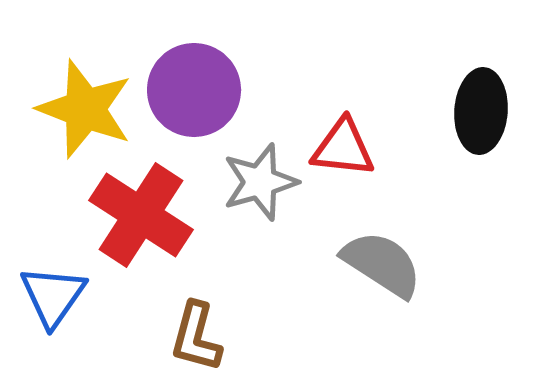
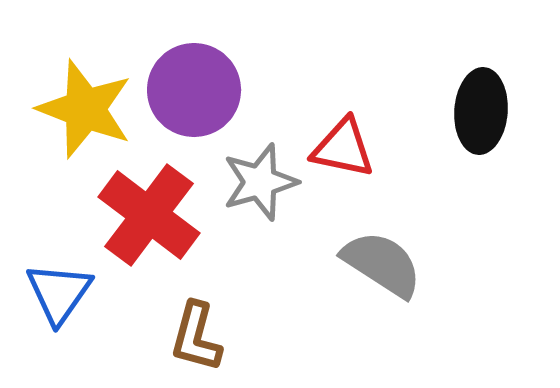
red triangle: rotated 6 degrees clockwise
red cross: moved 8 px right; rotated 4 degrees clockwise
blue triangle: moved 6 px right, 3 px up
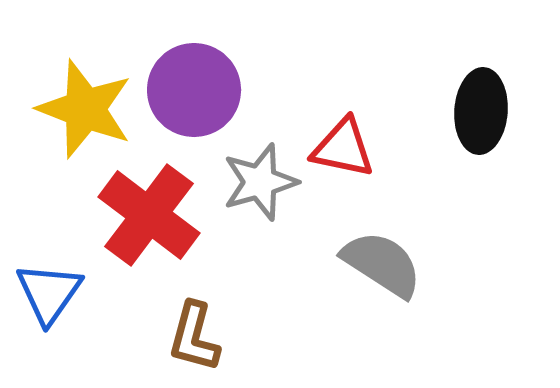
blue triangle: moved 10 px left
brown L-shape: moved 2 px left
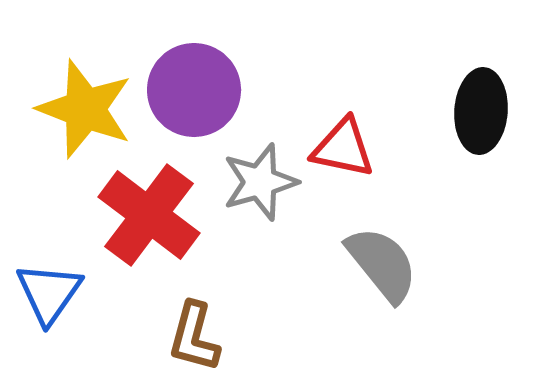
gray semicircle: rotated 18 degrees clockwise
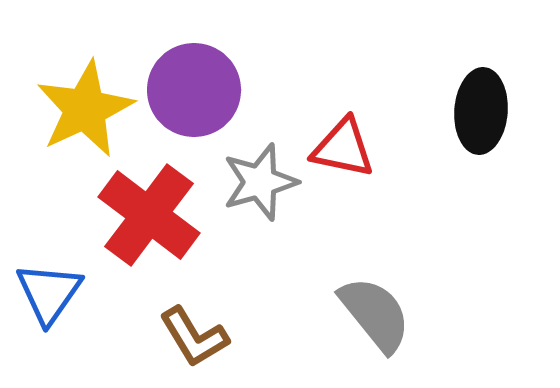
yellow star: rotated 26 degrees clockwise
gray semicircle: moved 7 px left, 50 px down
brown L-shape: rotated 46 degrees counterclockwise
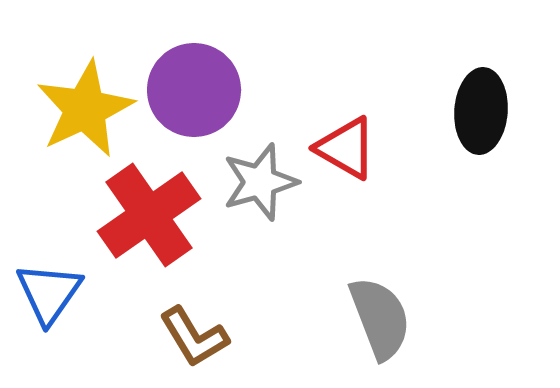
red triangle: moved 3 px right; rotated 18 degrees clockwise
red cross: rotated 18 degrees clockwise
gray semicircle: moved 5 px right, 4 px down; rotated 18 degrees clockwise
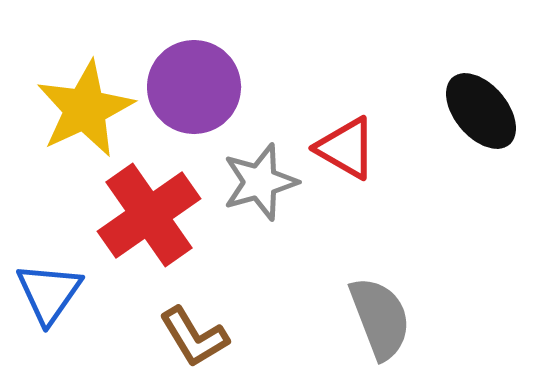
purple circle: moved 3 px up
black ellipse: rotated 44 degrees counterclockwise
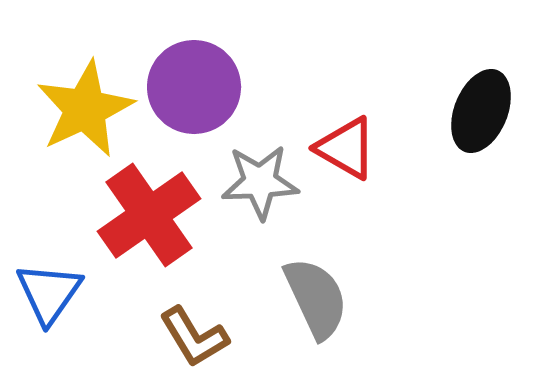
black ellipse: rotated 62 degrees clockwise
gray star: rotated 14 degrees clockwise
gray semicircle: moved 64 px left, 20 px up; rotated 4 degrees counterclockwise
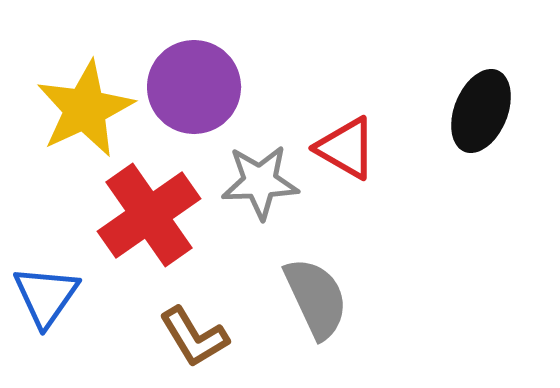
blue triangle: moved 3 px left, 3 px down
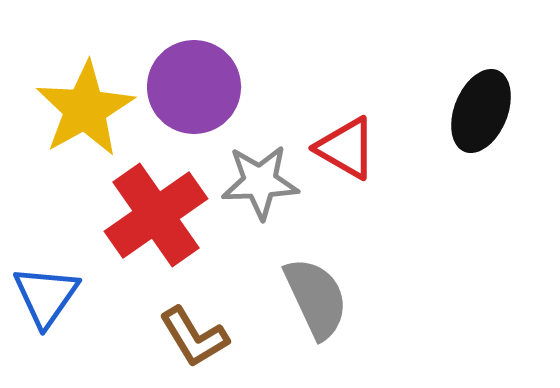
yellow star: rotated 4 degrees counterclockwise
red cross: moved 7 px right
